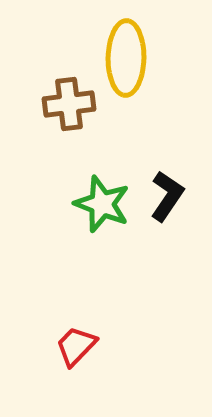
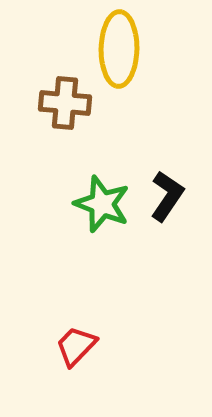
yellow ellipse: moved 7 px left, 9 px up
brown cross: moved 4 px left, 1 px up; rotated 12 degrees clockwise
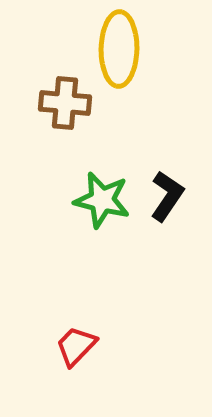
green star: moved 4 px up; rotated 8 degrees counterclockwise
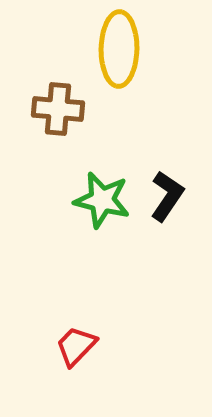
brown cross: moved 7 px left, 6 px down
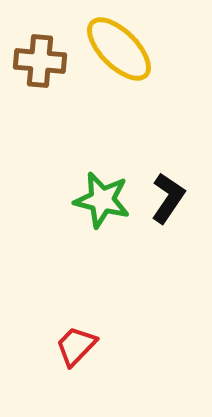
yellow ellipse: rotated 46 degrees counterclockwise
brown cross: moved 18 px left, 48 px up
black L-shape: moved 1 px right, 2 px down
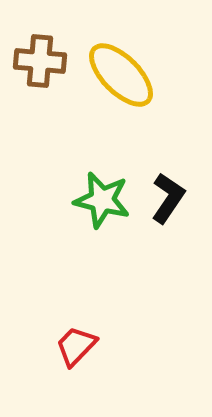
yellow ellipse: moved 2 px right, 26 px down
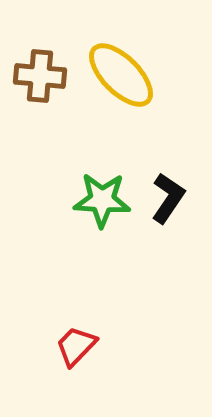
brown cross: moved 15 px down
green star: rotated 10 degrees counterclockwise
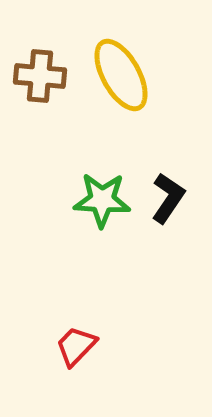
yellow ellipse: rotated 16 degrees clockwise
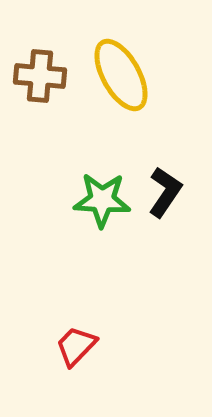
black L-shape: moved 3 px left, 6 px up
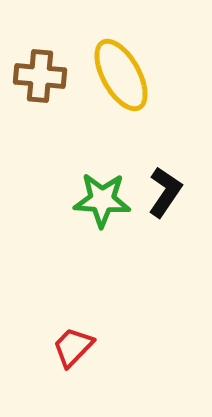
red trapezoid: moved 3 px left, 1 px down
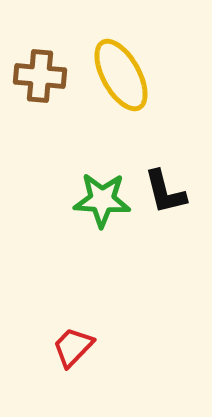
black L-shape: rotated 132 degrees clockwise
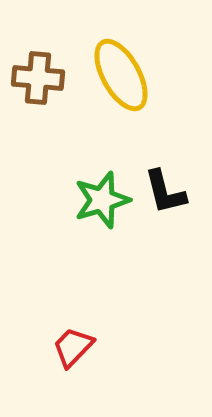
brown cross: moved 2 px left, 2 px down
green star: rotated 20 degrees counterclockwise
